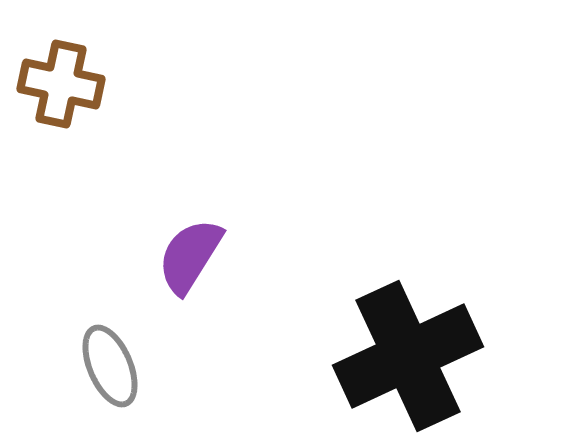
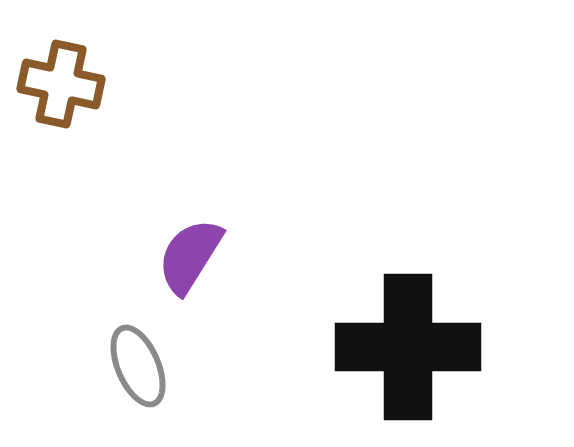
black cross: moved 9 px up; rotated 25 degrees clockwise
gray ellipse: moved 28 px right
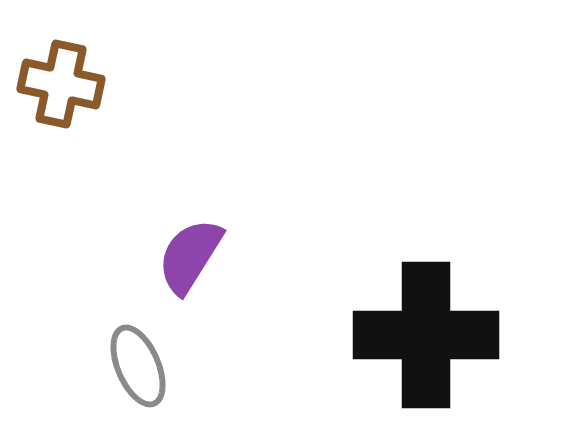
black cross: moved 18 px right, 12 px up
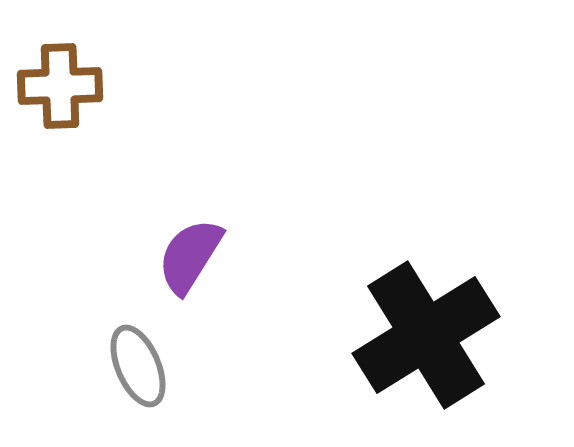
brown cross: moved 1 px left, 2 px down; rotated 14 degrees counterclockwise
black cross: rotated 32 degrees counterclockwise
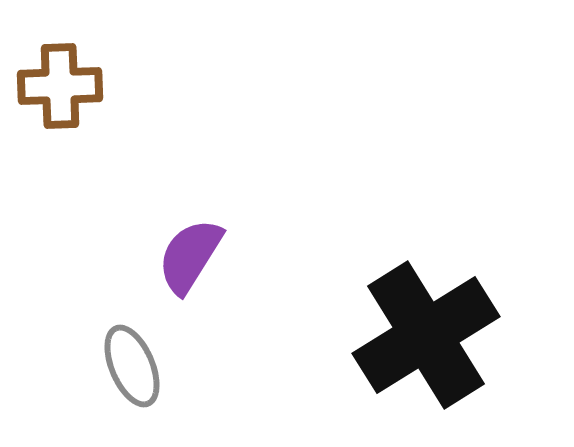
gray ellipse: moved 6 px left
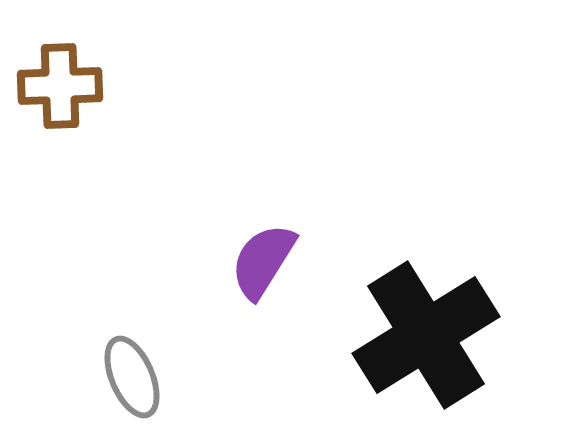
purple semicircle: moved 73 px right, 5 px down
gray ellipse: moved 11 px down
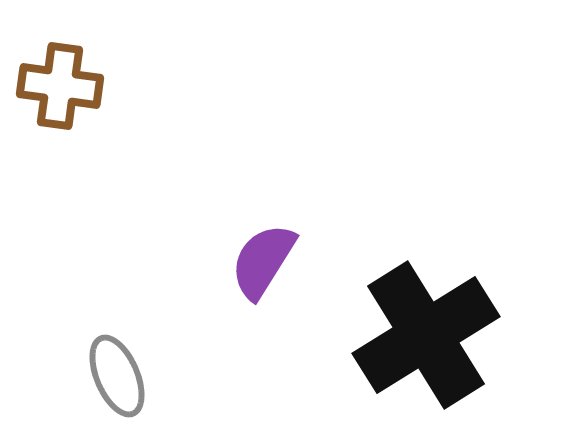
brown cross: rotated 10 degrees clockwise
gray ellipse: moved 15 px left, 1 px up
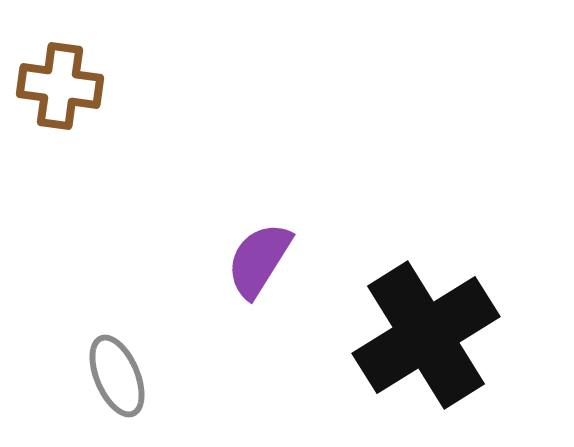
purple semicircle: moved 4 px left, 1 px up
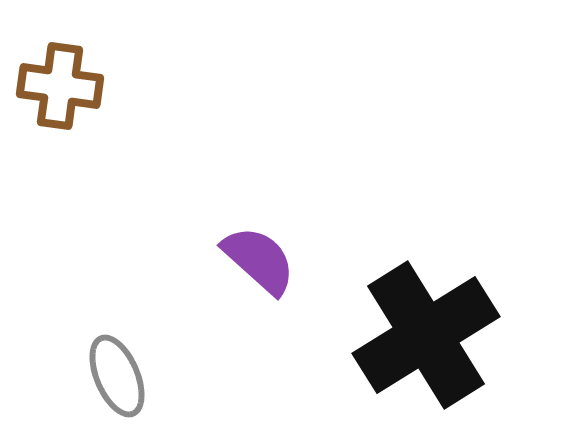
purple semicircle: rotated 100 degrees clockwise
